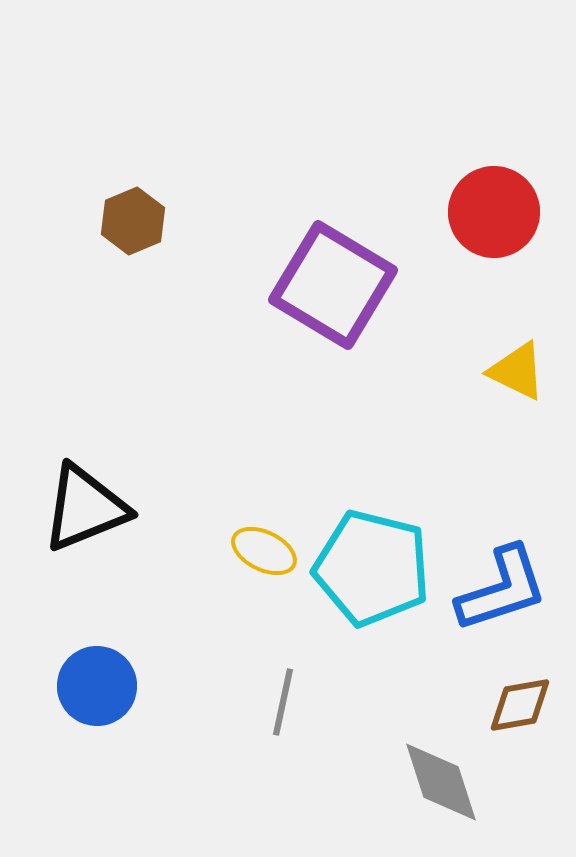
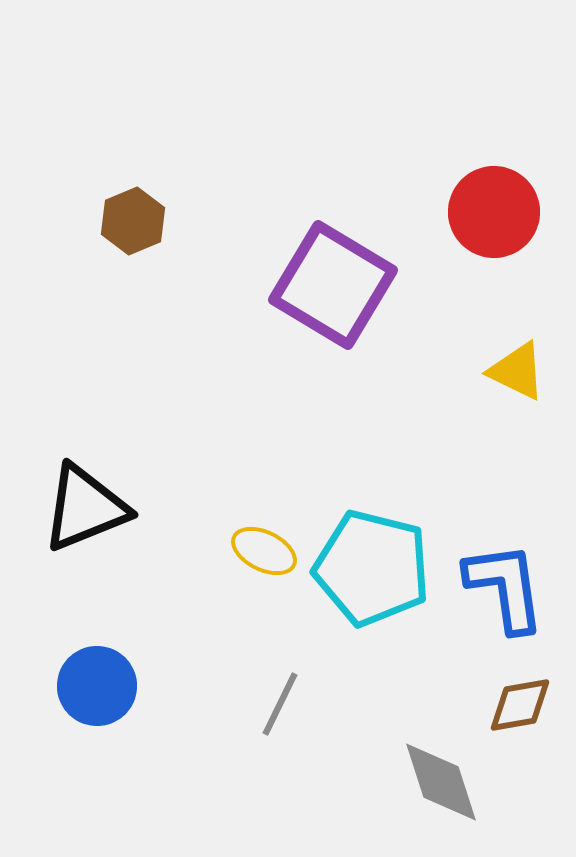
blue L-shape: moved 3 px right, 2 px up; rotated 80 degrees counterclockwise
gray line: moved 3 px left, 2 px down; rotated 14 degrees clockwise
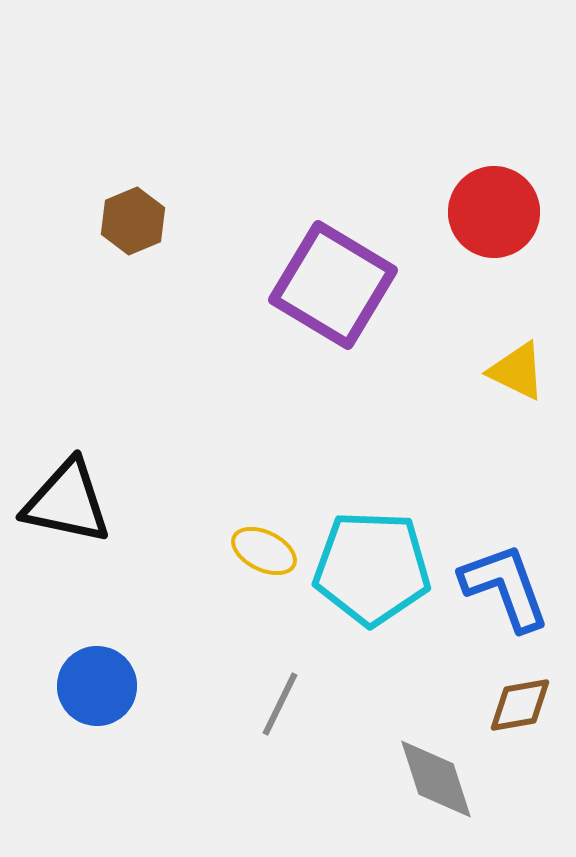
black triangle: moved 18 px left, 6 px up; rotated 34 degrees clockwise
cyan pentagon: rotated 12 degrees counterclockwise
blue L-shape: rotated 12 degrees counterclockwise
gray diamond: moved 5 px left, 3 px up
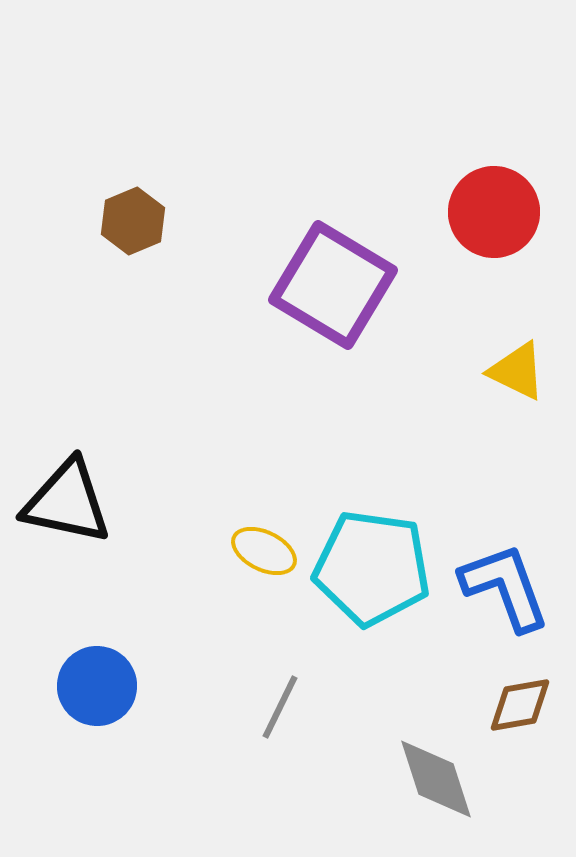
cyan pentagon: rotated 6 degrees clockwise
gray line: moved 3 px down
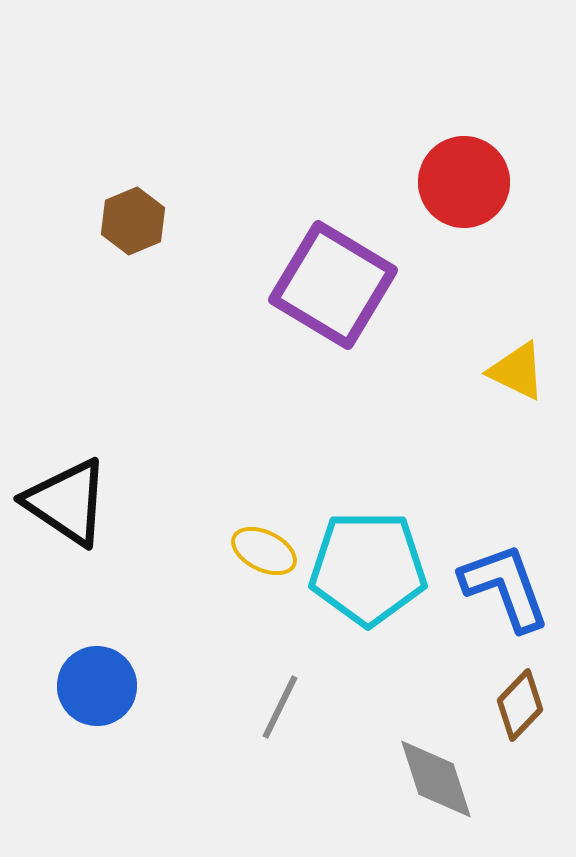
red circle: moved 30 px left, 30 px up
black triangle: rotated 22 degrees clockwise
cyan pentagon: moved 4 px left; rotated 8 degrees counterclockwise
brown diamond: rotated 36 degrees counterclockwise
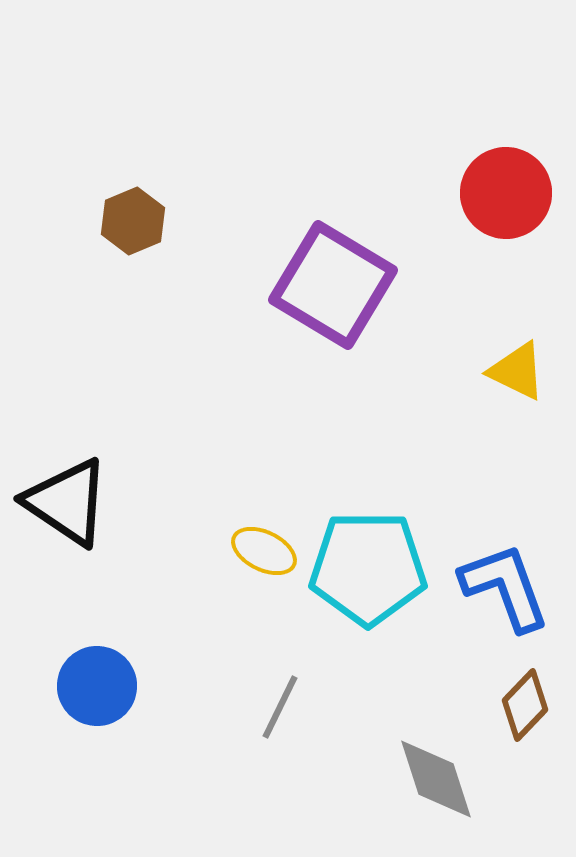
red circle: moved 42 px right, 11 px down
brown diamond: moved 5 px right
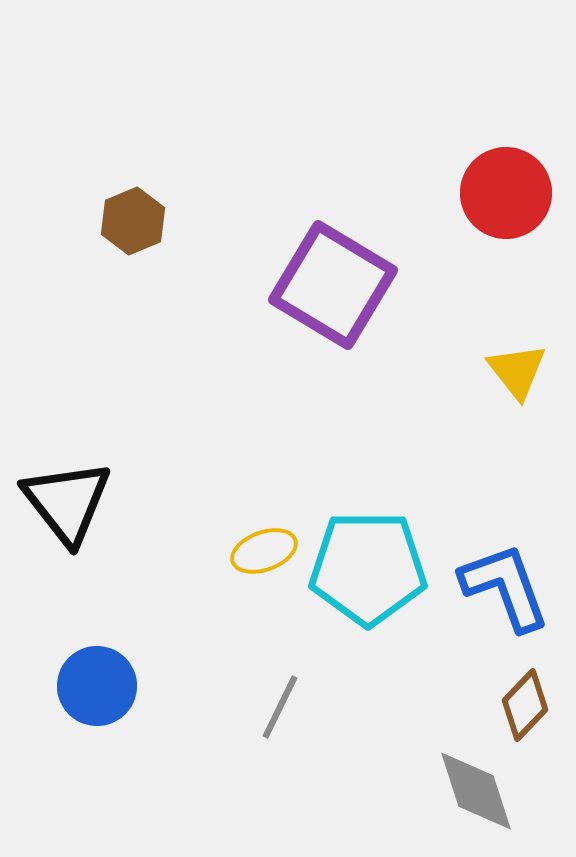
yellow triangle: rotated 26 degrees clockwise
black triangle: rotated 18 degrees clockwise
yellow ellipse: rotated 46 degrees counterclockwise
gray diamond: moved 40 px right, 12 px down
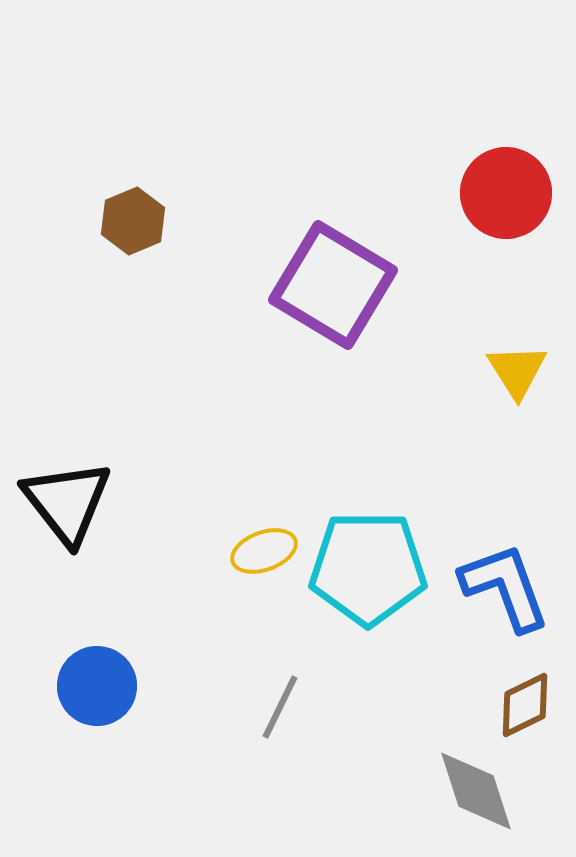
yellow triangle: rotated 6 degrees clockwise
brown diamond: rotated 20 degrees clockwise
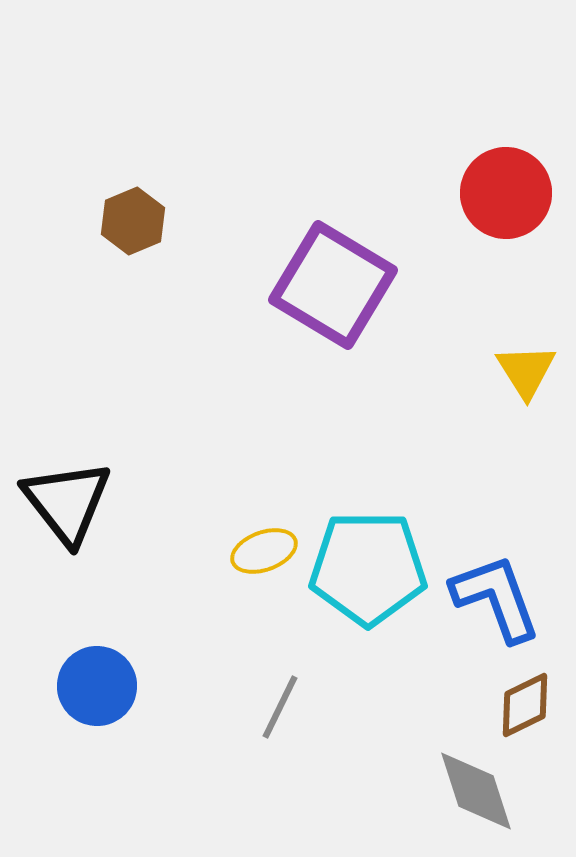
yellow triangle: moved 9 px right
blue L-shape: moved 9 px left, 11 px down
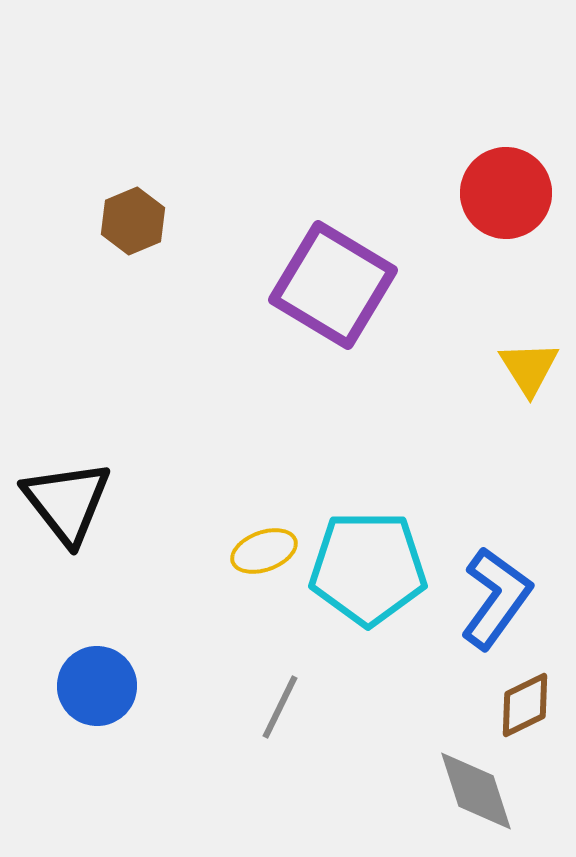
yellow triangle: moved 3 px right, 3 px up
blue L-shape: rotated 56 degrees clockwise
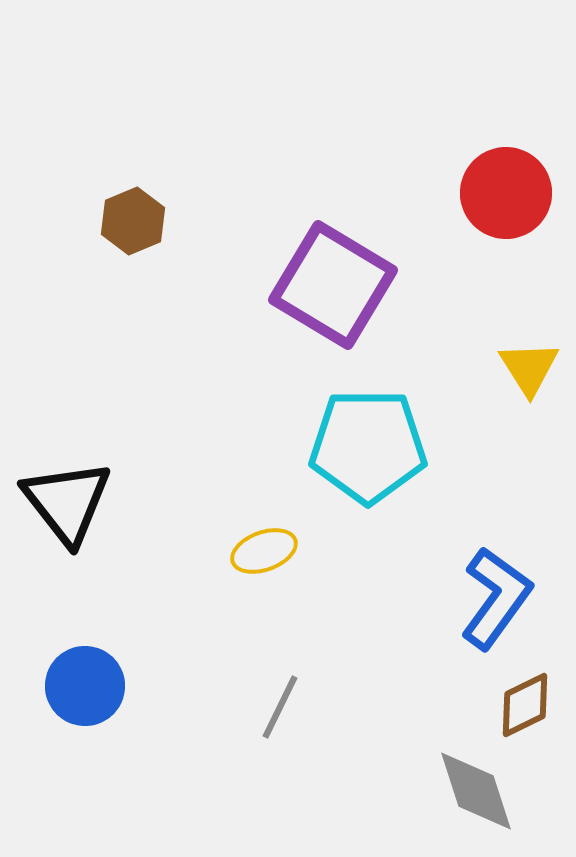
cyan pentagon: moved 122 px up
blue circle: moved 12 px left
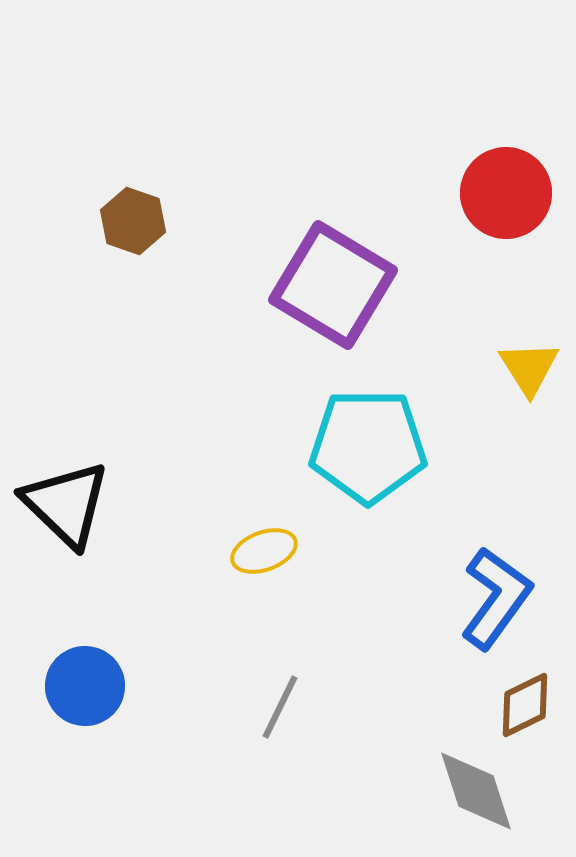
brown hexagon: rotated 18 degrees counterclockwise
black triangle: moved 1 px left, 2 px down; rotated 8 degrees counterclockwise
